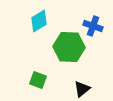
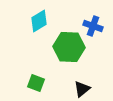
green square: moved 2 px left, 3 px down
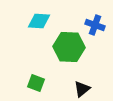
cyan diamond: rotated 35 degrees clockwise
blue cross: moved 2 px right, 1 px up
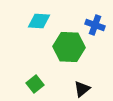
green square: moved 1 px left, 1 px down; rotated 30 degrees clockwise
